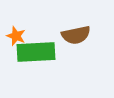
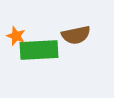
green rectangle: moved 3 px right, 2 px up
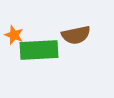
orange star: moved 2 px left, 1 px up
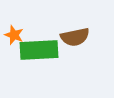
brown semicircle: moved 1 px left, 2 px down
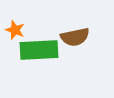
orange star: moved 1 px right, 5 px up
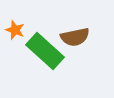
green rectangle: moved 6 px right, 1 px down; rotated 45 degrees clockwise
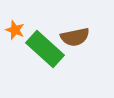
green rectangle: moved 2 px up
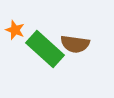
brown semicircle: moved 7 px down; rotated 20 degrees clockwise
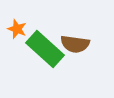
orange star: moved 2 px right, 1 px up
